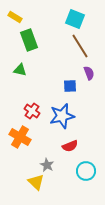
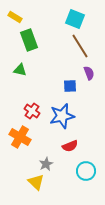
gray star: moved 1 px left, 1 px up; rotated 16 degrees clockwise
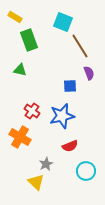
cyan square: moved 12 px left, 3 px down
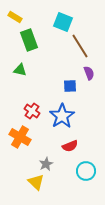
blue star: rotated 20 degrees counterclockwise
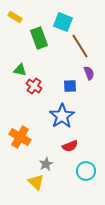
green rectangle: moved 10 px right, 2 px up
red cross: moved 2 px right, 25 px up
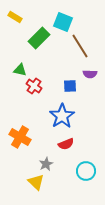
green rectangle: rotated 65 degrees clockwise
purple semicircle: moved 1 px right, 1 px down; rotated 112 degrees clockwise
red semicircle: moved 4 px left, 2 px up
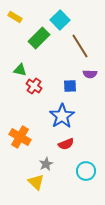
cyan square: moved 3 px left, 2 px up; rotated 24 degrees clockwise
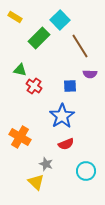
gray star: rotated 24 degrees counterclockwise
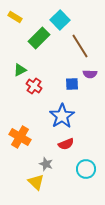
green triangle: rotated 40 degrees counterclockwise
blue square: moved 2 px right, 2 px up
cyan circle: moved 2 px up
